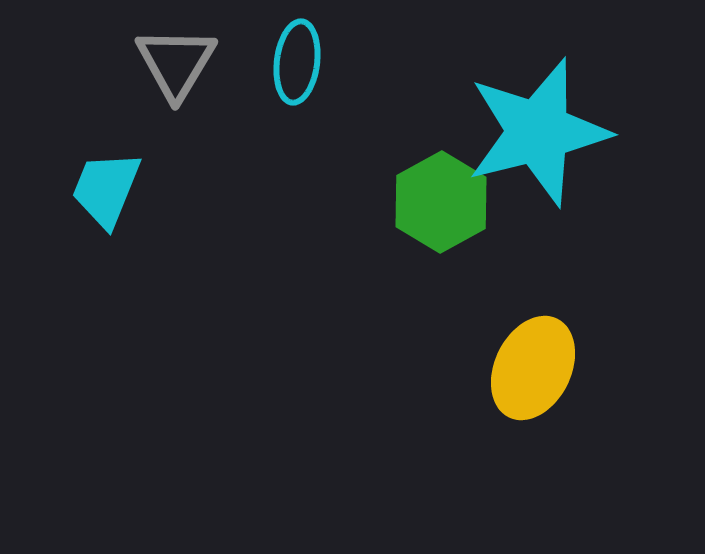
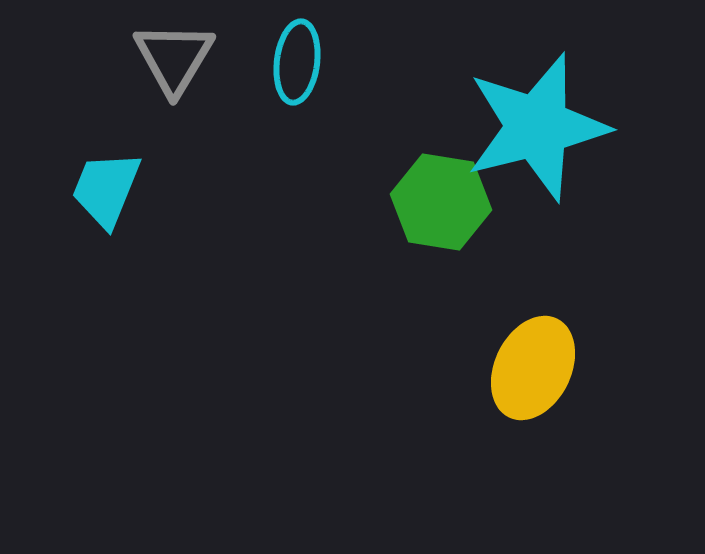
gray triangle: moved 2 px left, 5 px up
cyan star: moved 1 px left, 5 px up
green hexagon: rotated 22 degrees counterclockwise
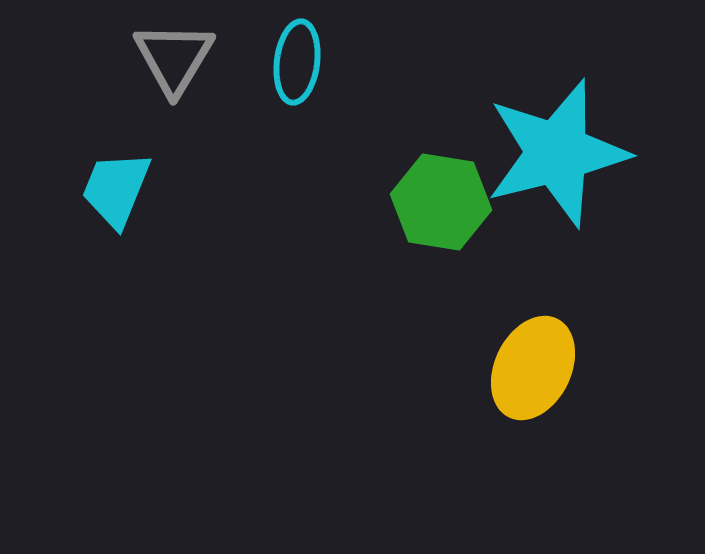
cyan star: moved 20 px right, 26 px down
cyan trapezoid: moved 10 px right
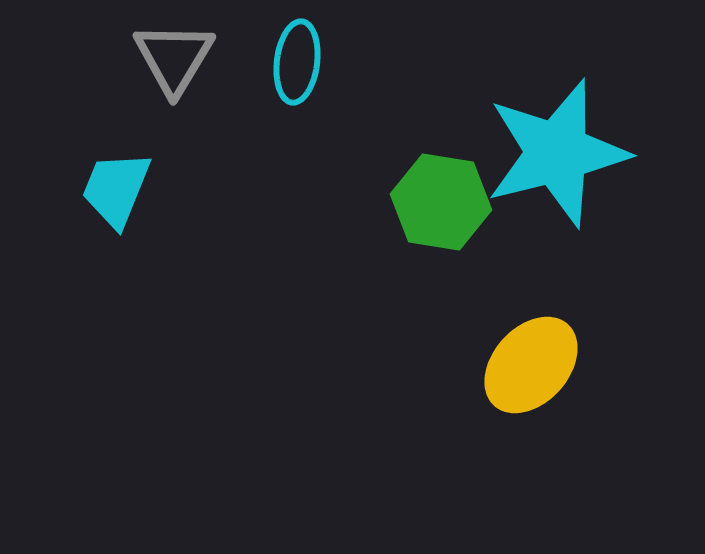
yellow ellipse: moved 2 px left, 3 px up; rotated 16 degrees clockwise
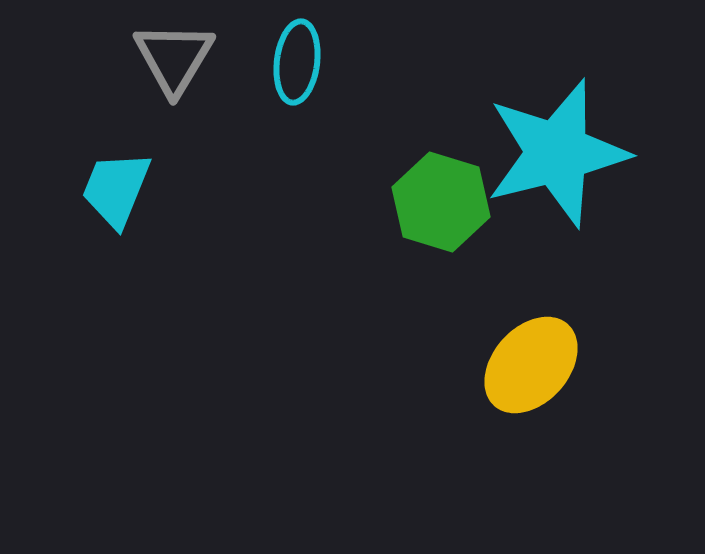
green hexagon: rotated 8 degrees clockwise
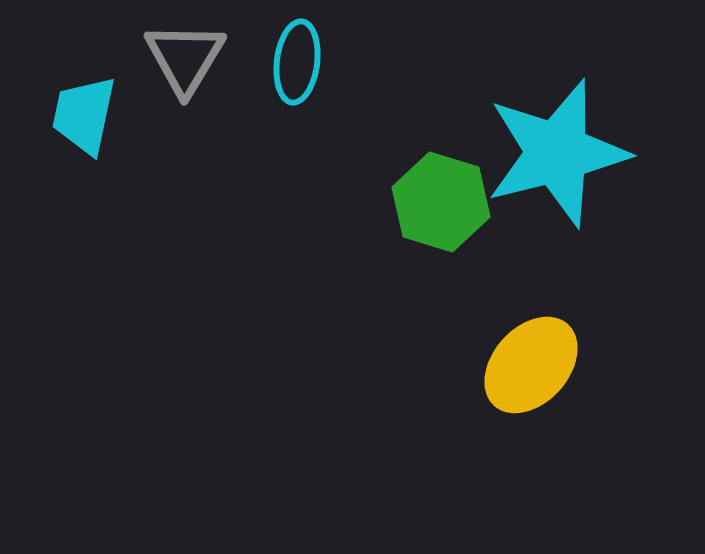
gray triangle: moved 11 px right
cyan trapezoid: moved 32 px left, 74 px up; rotated 10 degrees counterclockwise
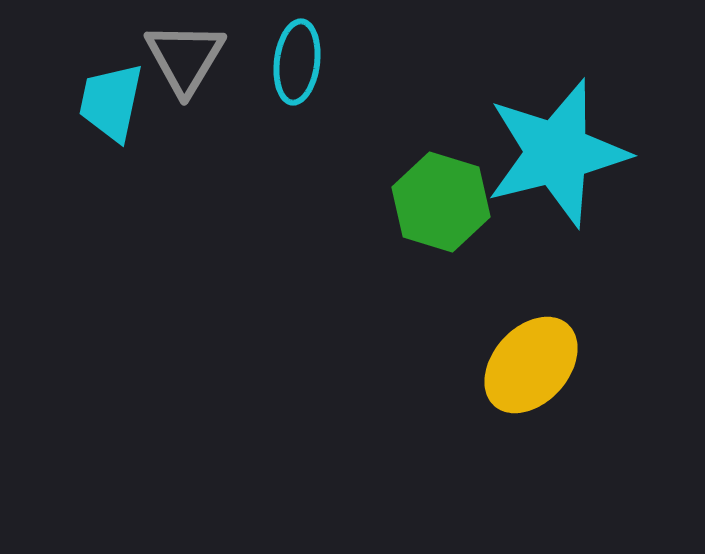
cyan trapezoid: moved 27 px right, 13 px up
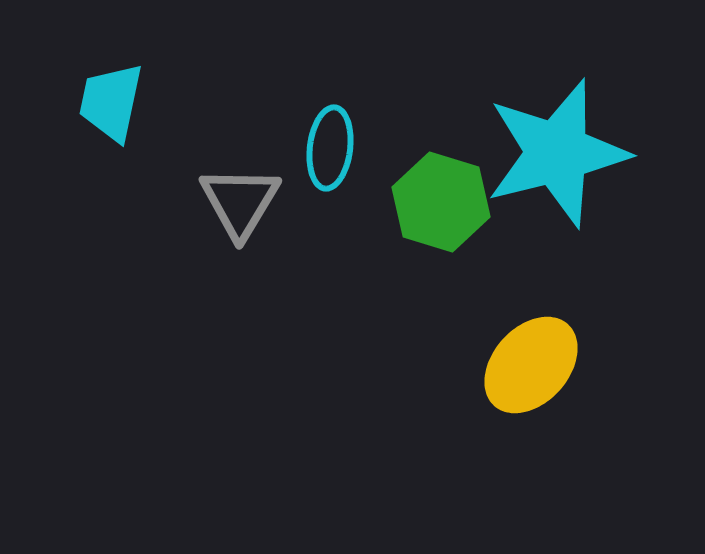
gray triangle: moved 55 px right, 144 px down
cyan ellipse: moved 33 px right, 86 px down
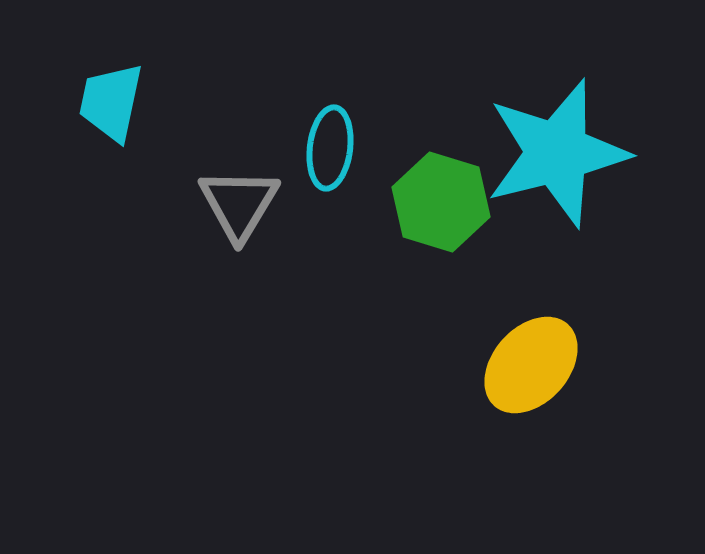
gray triangle: moved 1 px left, 2 px down
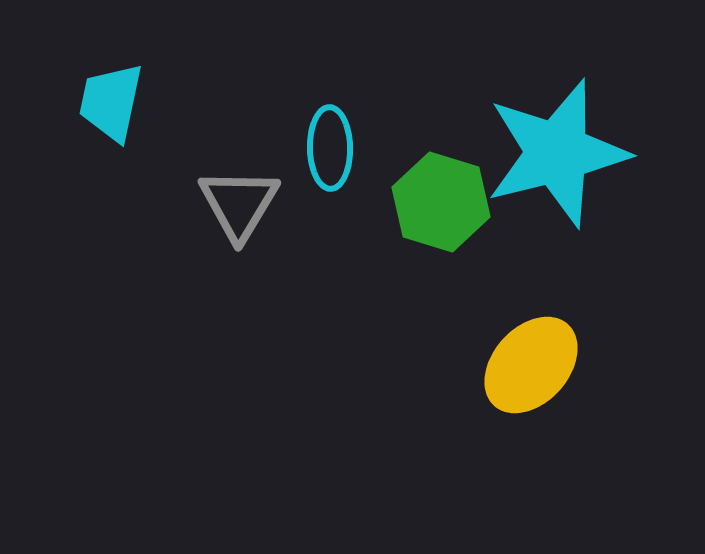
cyan ellipse: rotated 8 degrees counterclockwise
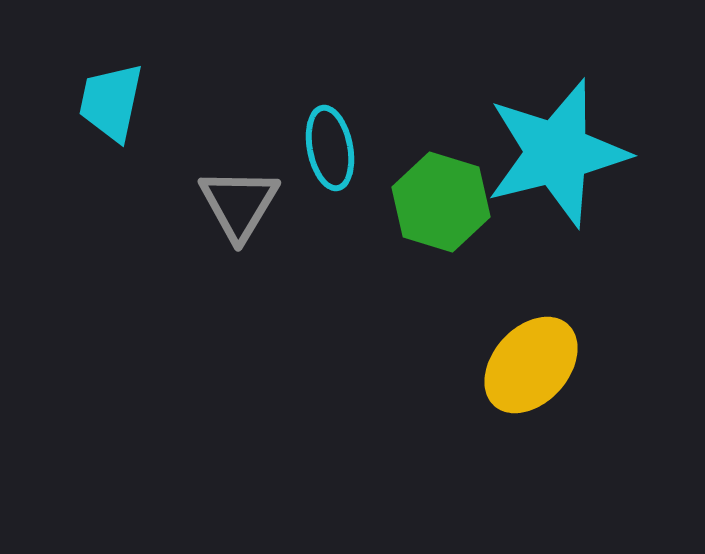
cyan ellipse: rotated 10 degrees counterclockwise
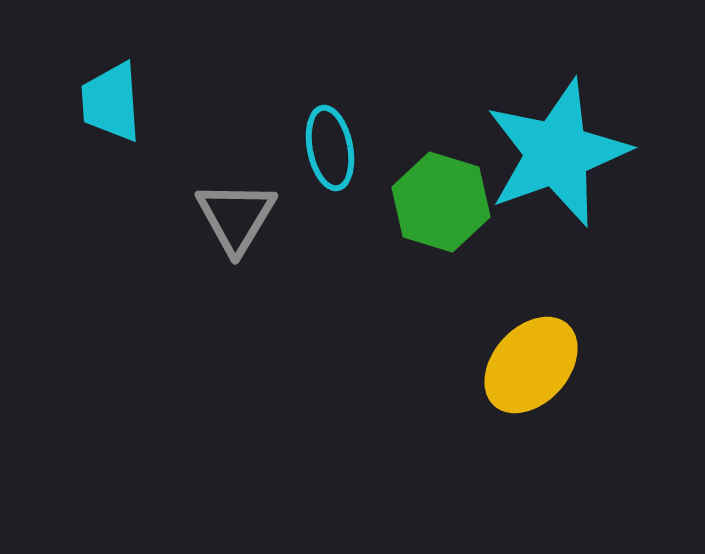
cyan trapezoid: rotated 16 degrees counterclockwise
cyan star: rotated 6 degrees counterclockwise
gray triangle: moved 3 px left, 13 px down
